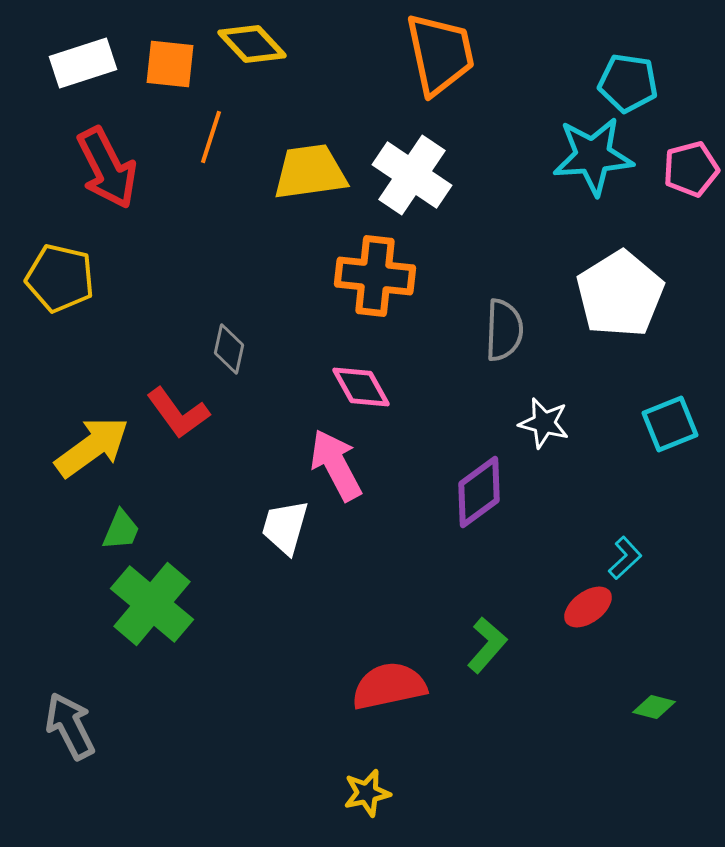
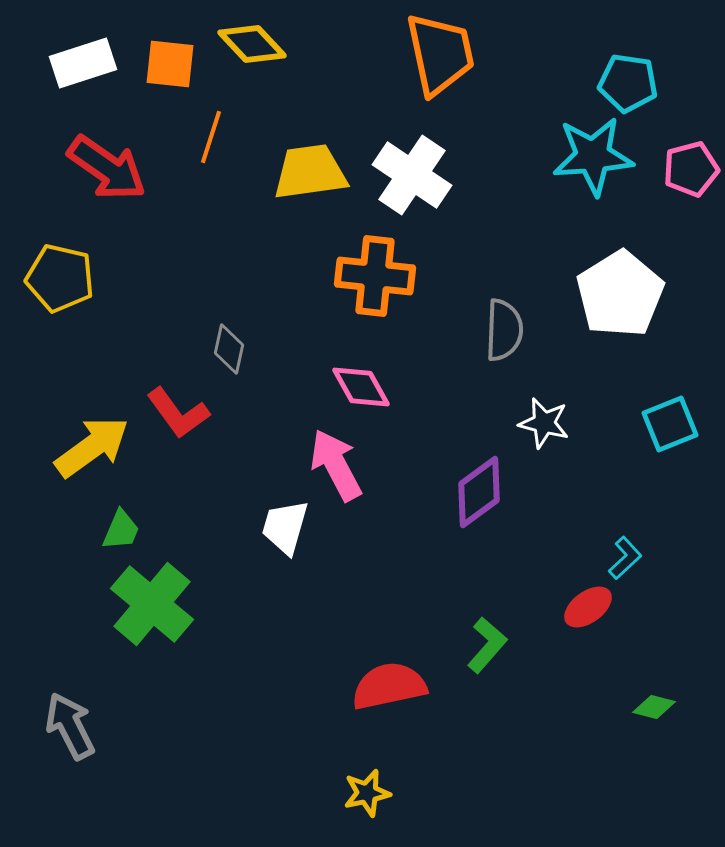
red arrow: rotated 28 degrees counterclockwise
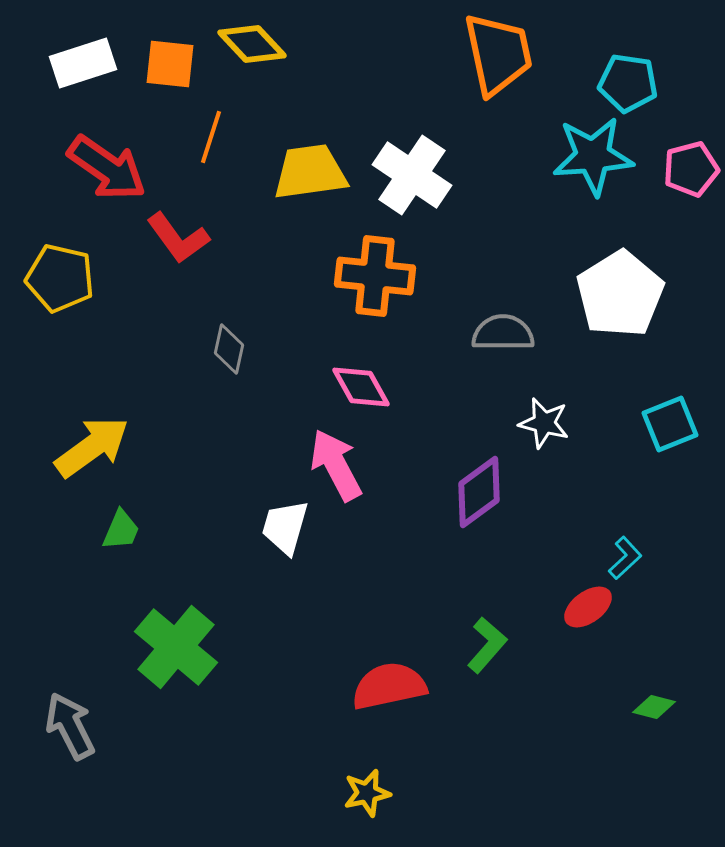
orange trapezoid: moved 58 px right
gray semicircle: moved 1 px left, 3 px down; rotated 92 degrees counterclockwise
red L-shape: moved 175 px up
green cross: moved 24 px right, 43 px down
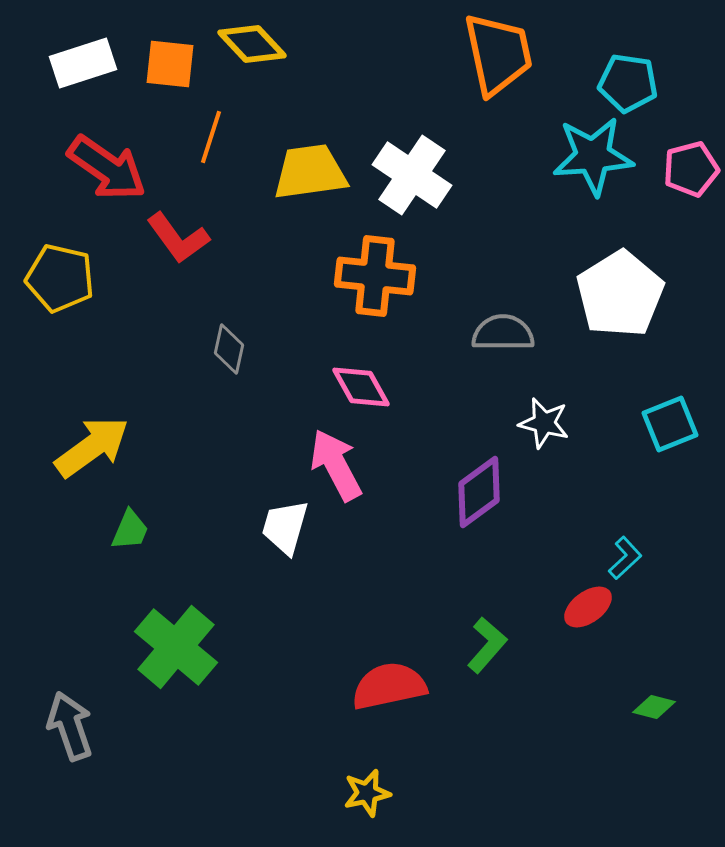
green trapezoid: moved 9 px right
gray arrow: rotated 8 degrees clockwise
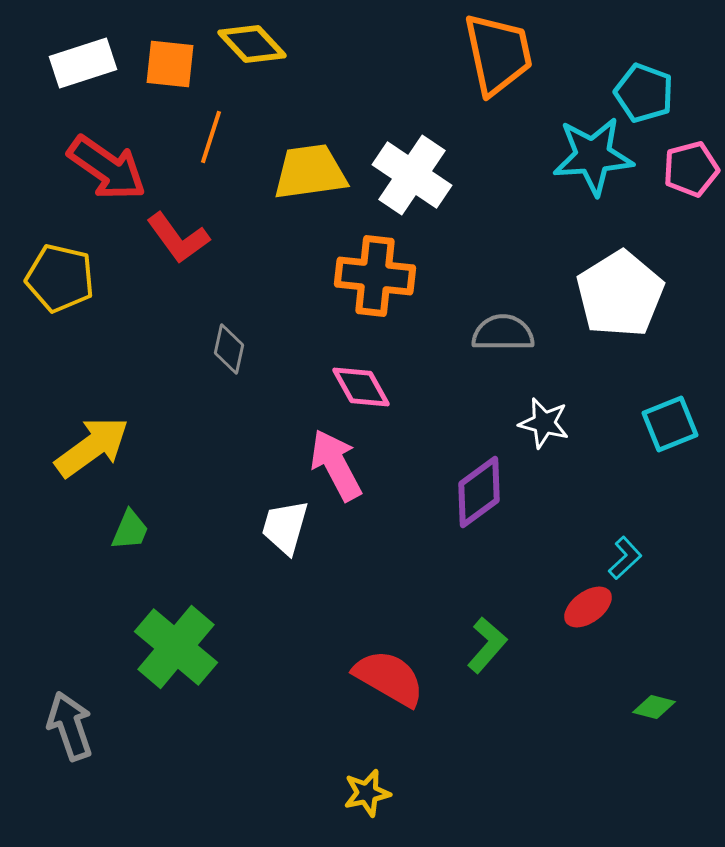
cyan pentagon: moved 16 px right, 10 px down; rotated 12 degrees clockwise
red semicircle: moved 8 px up; rotated 42 degrees clockwise
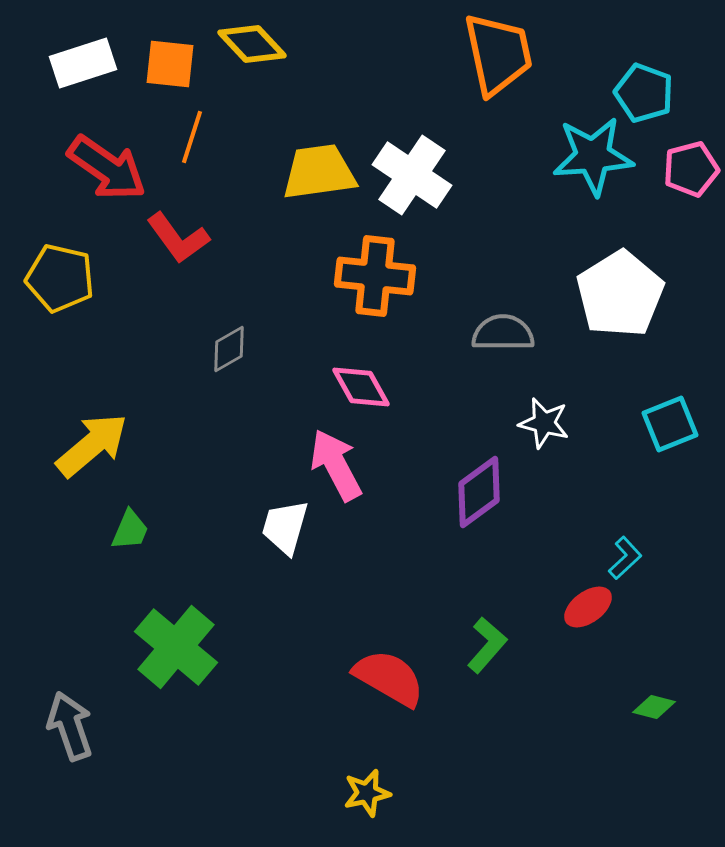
orange line: moved 19 px left
yellow trapezoid: moved 9 px right
gray diamond: rotated 48 degrees clockwise
yellow arrow: moved 2 px up; rotated 4 degrees counterclockwise
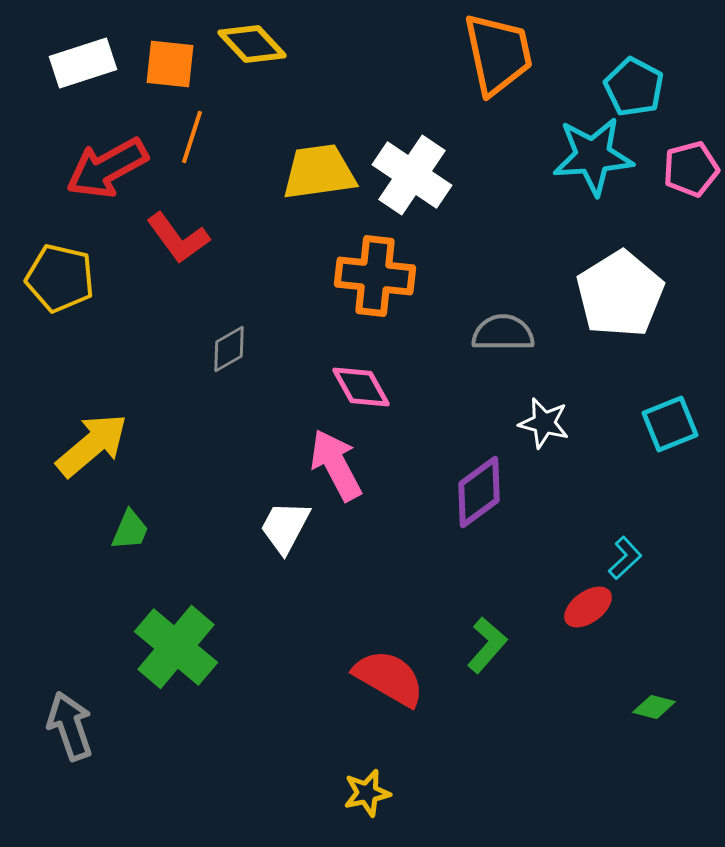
cyan pentagon: moved 10 px left, 6 px up; rotated 8 degrees clockwise
red arrow: rotated 116 degrees clockwise
white trapezoid: rotated 12 degrees clockwise
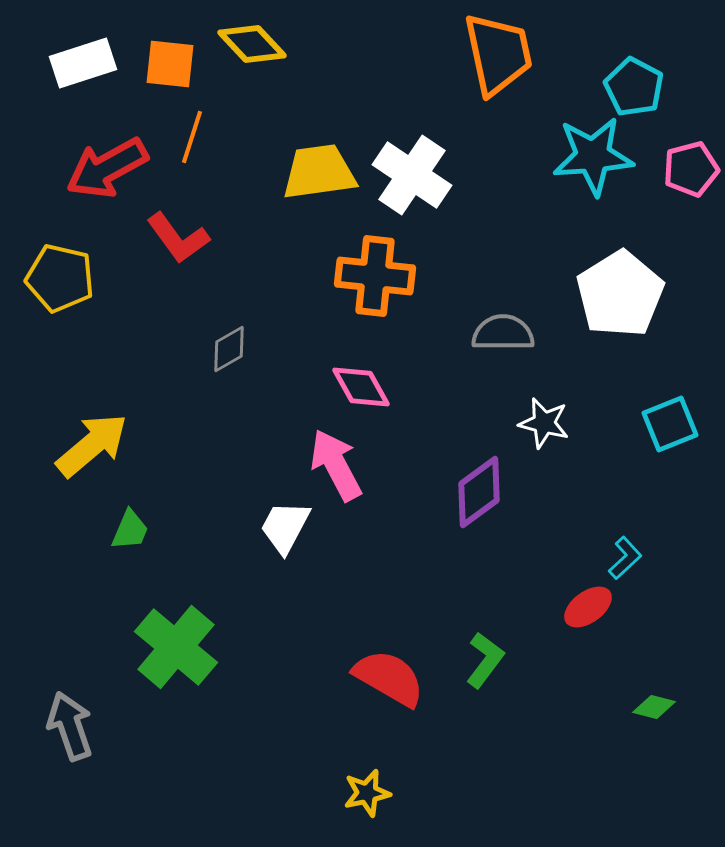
green L-shape: moved 2 px left, 15 px down; rotated 4 degrees counterclockwise
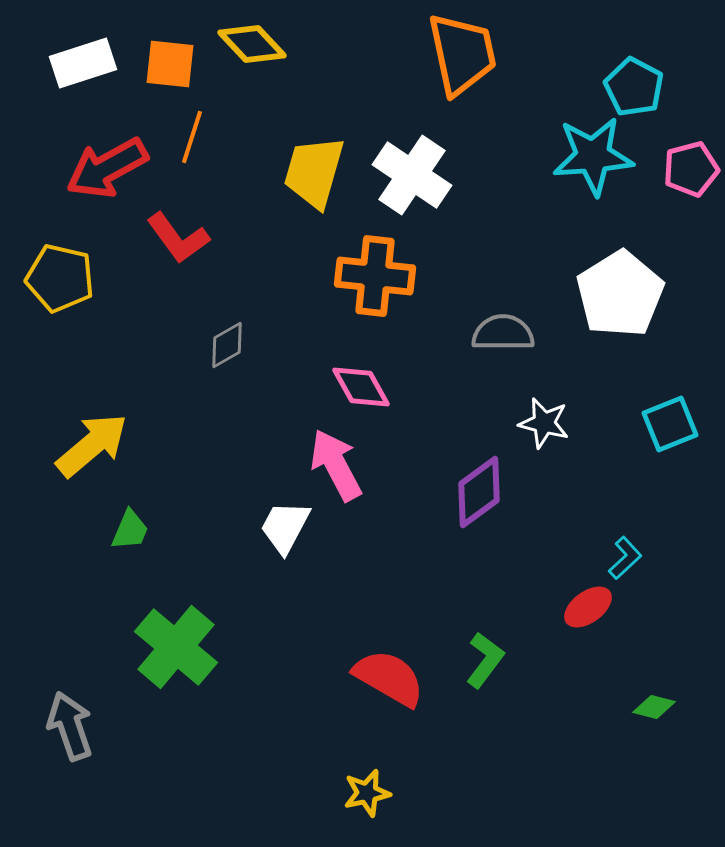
orange trapezoid: moved 36 px left
yellow trapezoid: moved 5 px left; rotated 66 degrees counterclockwise
gray diamond: moved 2 px left, 4 px up
